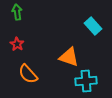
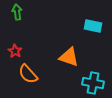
cyan rectangle: rotated 36 degrees counterclockwise
red star: moved 2 px left, 7 px down
cyan cross: moved 7 px right, 2 px down; rotated 15 degrees clockwise
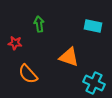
green arrow: moved 22 px right, 12 px down
red star: moved 8 px up; rotated 24 degrees counterclockwise
cyan cross: moved 1 px right; rotated 15 degrees clockwise
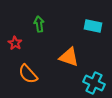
red star: rotated 24 degrees clockwise
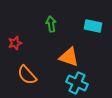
green arrow: moved 12 px right
red star: rotated 24 degrees clockwise
orange semicircle: moved 1 px left, 1 px down
cyan cross: moved 17 px left
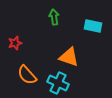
green arrow: moved 3 px right, 7 px up
cyan cross: moved 19 px left
